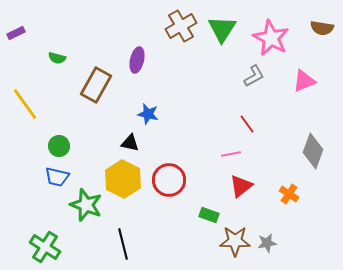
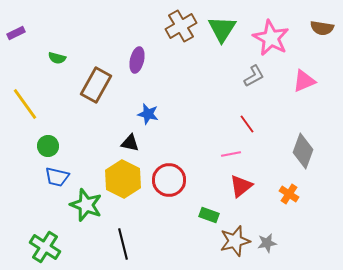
green circle: moved 11 px left
gray diamond: moved 10 px left
brown star: rotated 16 degrees counterclockwise
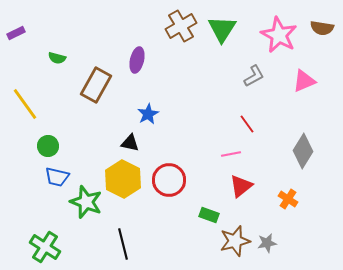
pink star: moved 8 px right, 3 px up
blue star: rotated 30 degrees clockwise
gray diamond: rotated 12 degrees clockwise
orange cross: moved 1 px left, 5 px down
green star: moved 3 px up
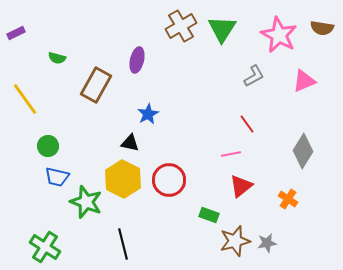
yellow line: moved 5 px up
